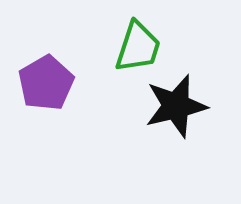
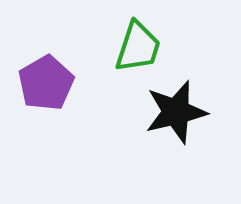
black star: moved 6 px down
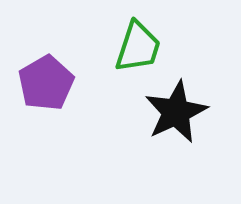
black star: rotated 12 degrees counterclockwise
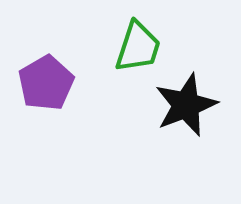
black star: moved 10 px right, 7 px up; rotated 4 degrees clockwise
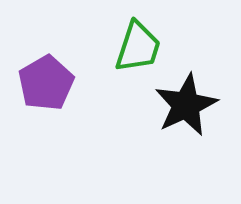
black star: rotated 4 degrees counterclockwise
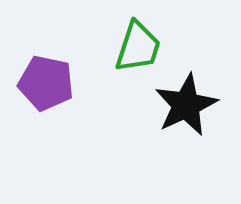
purple pentagon: rotated 30 degrees counterclockwise
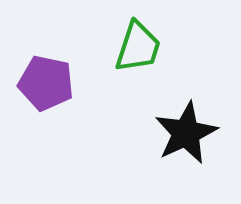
black star: moved 28 px down
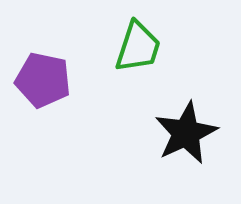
purple pentagon: moved 3 px left, 3 px up
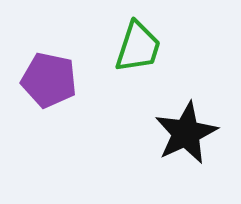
purple pentagon: moved 6 px right
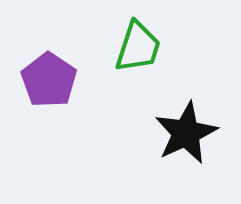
purple pentagon: rotated 22 degrees clockwise
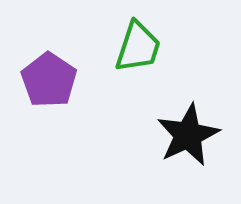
black star: moved 2 px right, 2 px down
